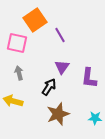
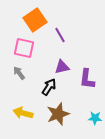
pink square: moved 7 px right, 5 px down
purple triangle: rotated 42 degrees clockwise
gray arrow: rotated 24 degrees counterclockwise
purple L-shape: moved 2 px left, 1 px down
yellow arrow: moved 10 px right, 12 px down
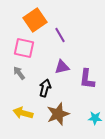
black arrow: moved 4 px left, 1 px down; rotated 18 degrees counterclockwise
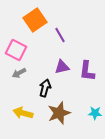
pink square: moved 8 px left, 2 px down; rotated 15 degrees clockwise
gray arrow: rotated 80 degrees counterclockwise
purple L-shape: moved 8 px up
brown star: moved 1 px right, 1 px up
cyan star: moved 5 px up
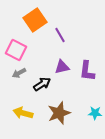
black arrow: moved 3 px left, 4 px up; rotated 42 degrees clockwise
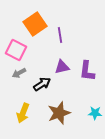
orange square: moved 4 px down
purple line: rotated 21 degrees clockwise
yellow arrow: rotated 84 degrees counterclockwise
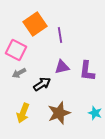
cyan star: rotated 16 degrees clockwise
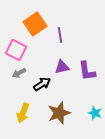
purple L-shape: rotated 15 degrees counterclockwise
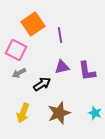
orange square: moved 2 px left
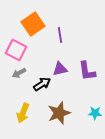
purple triangle: moved 2 px left, 2 px down
cyan star: rotated 16 degrees counterclockwise
